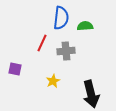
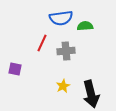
blue semicircle: rotated 75 degrees clockwise
yellow star: moved 10 px right, 5 px down
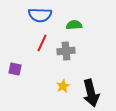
blue semicircle: moved 21 px left, 3 px up; rotated 10 degrees clockwise
green semicircle: moved 11 px left, 1 px up
black arrow: moved 1 px up
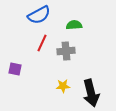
blue semicircle: moved 1 px left; rotated 30 degrees counterclockwise
yellow star: rotated 24 degrees clockwise
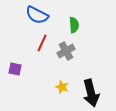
blue semicircle: moved 2 px left; rotated 55 degrees clockwise
green semicircle: rotated 91 degrees clockwise
gray cross: rotated 24 degrees counterclockwise
yellow star: moved 1 px left, 1 px down; rotated 24 degrees clockwise
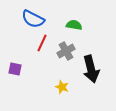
blue semicircle: moved 4 px left, 4 px down
green semicircle: rotated 77 degrees counterclockwise
black arrow: moved 24 px up
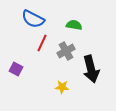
purple square: moved 1 px right; rotated 16 degrees clockwise
yellow star: rotated 16 degrees counterclockwise
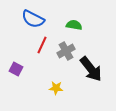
red line: moved 2 px down
black arrow: rotated 24 degrees counterclockwise
yellow star: moved 6 px left, 1 px down
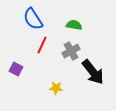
blue semicircle: rotated 30 degrees clockwise
gray cross: moved 5 px right
black arrow: moved 2 px right, 3 px down
